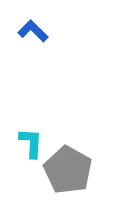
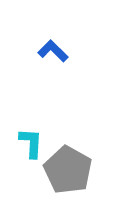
blue L-shape: moved 20 px right, 20 px down
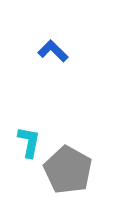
cyan L-shape: moved 2 px left, 1 px up; rotated 8 degrees clockwise
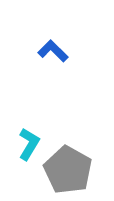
cyan L-shape: moved 2 px down; rotated 20 degrees clockwise
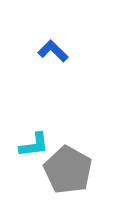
cyan L-shape: moved 5 px right, 1 px down; rotated 52 degrees clockwise
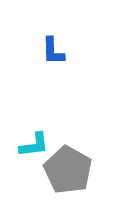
blue L-shape: rotated 136 degrees counterclockwise
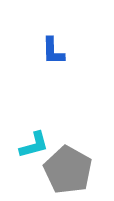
cyan L-shape: rotated 8 degrees counterclockwise
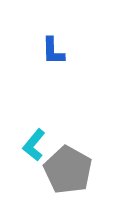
cyan L-shape: rotated 144 degrees clockwise
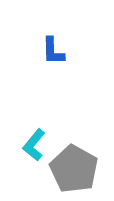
gray pentagon: moved 6 px right, 1 px up
